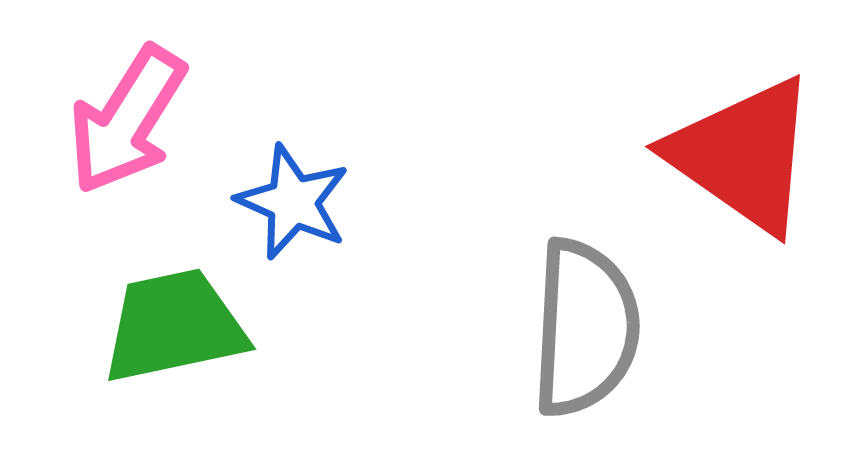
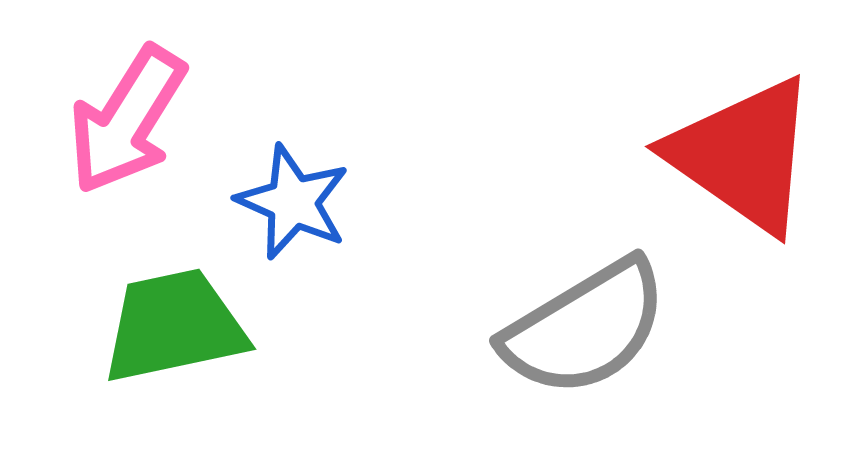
gray semicircle: rotated 56 degrees clockwise
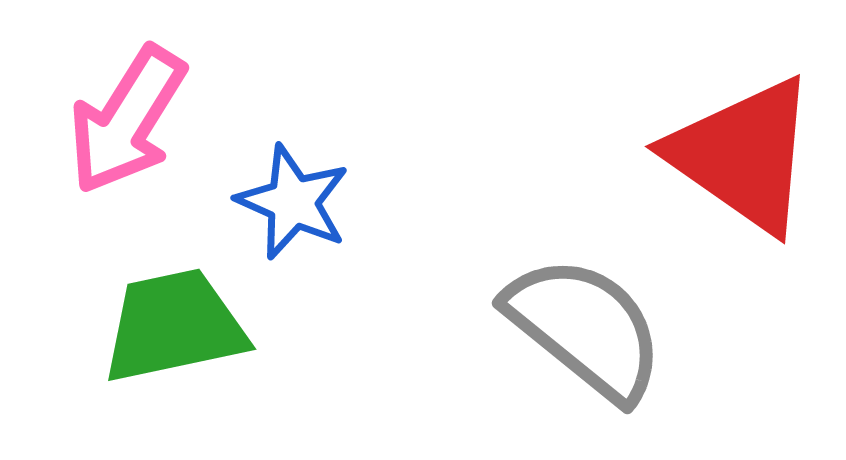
gray semicircle: rotated 110 degrees counterclockwise
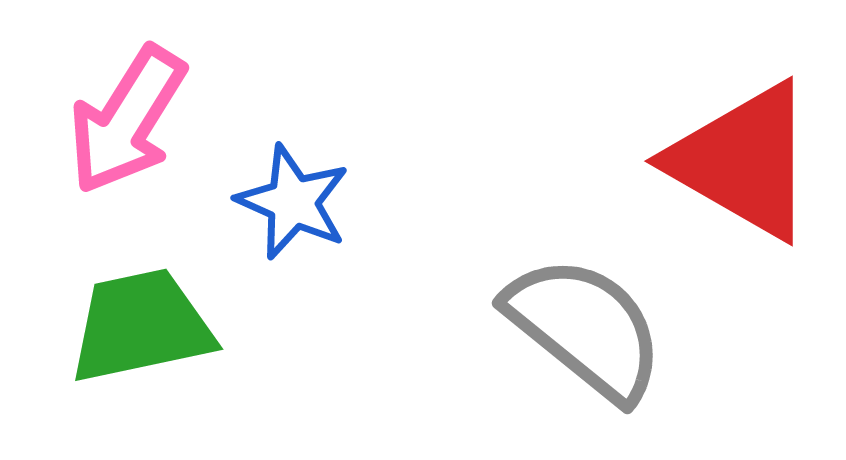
red triangle: moved 6 px down; rotated 5 degrees counterclockwise
green trapezoid: moved 33 px left
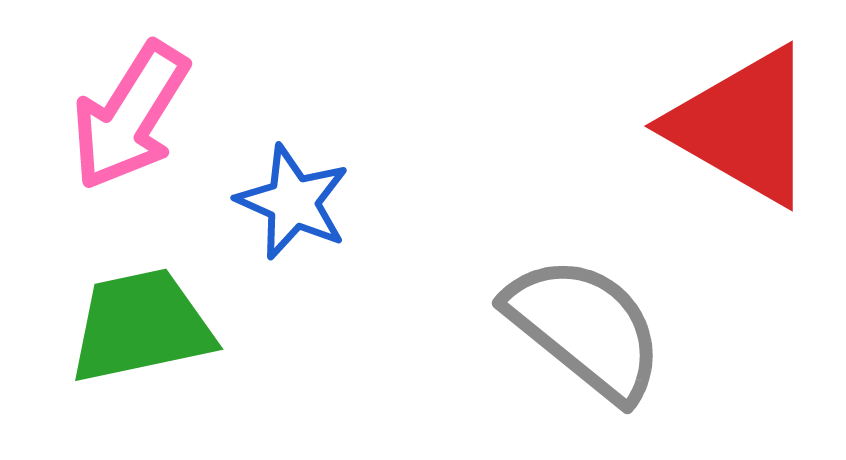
pink arrow: moved 3 px right, 4 px up
red triangle: moved 35 px up
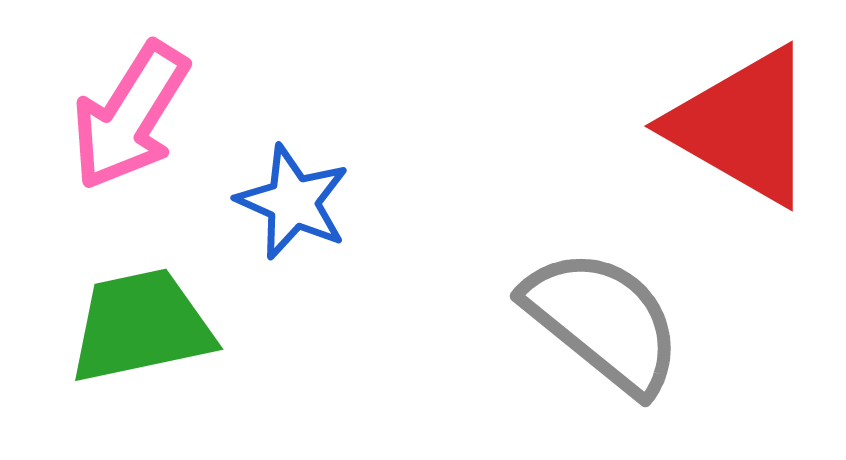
gray semicircle: moved 18 px right, 7 px up
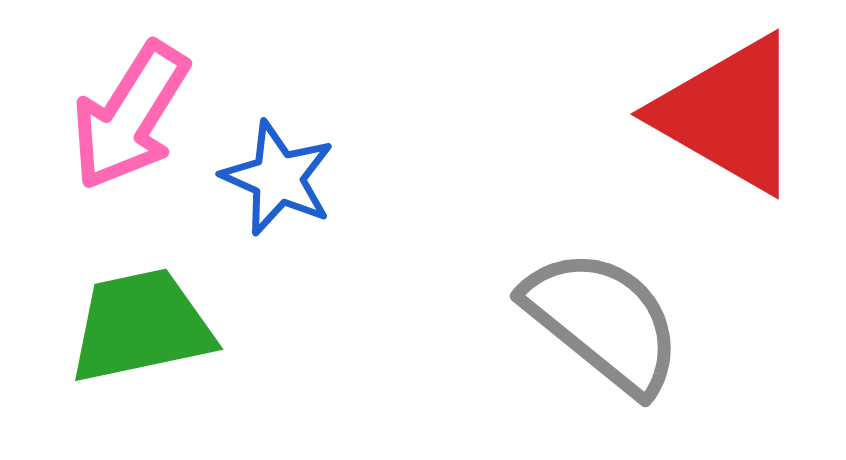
red triangle: moved 14 px left, 12 px up
blue star: moved 15 px left, 24 px up
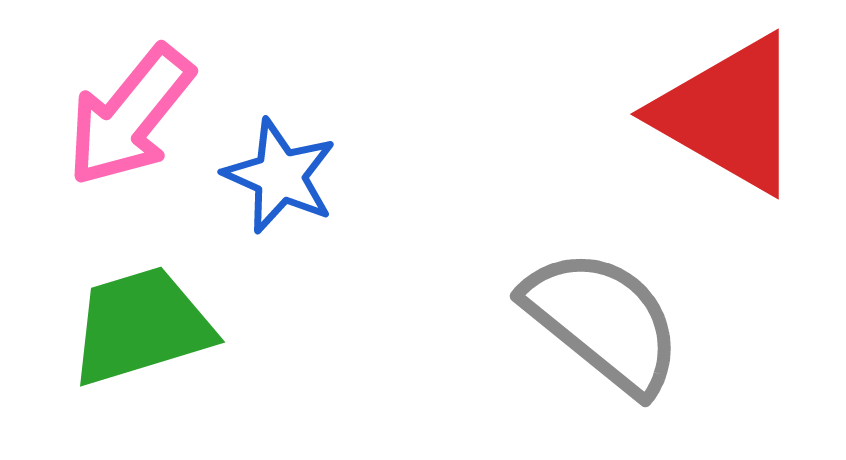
pink arrow: rotated 7 degrees clockwise
blue star: moved 2 px right, 2 px up
green trapezoid: rotated 5 degrees counterclockwise
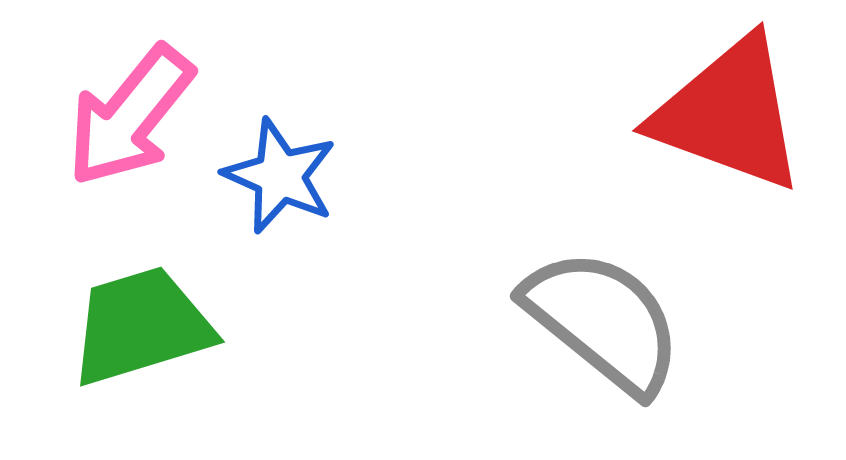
red triangle: rotated 10 degrees counterclockwise
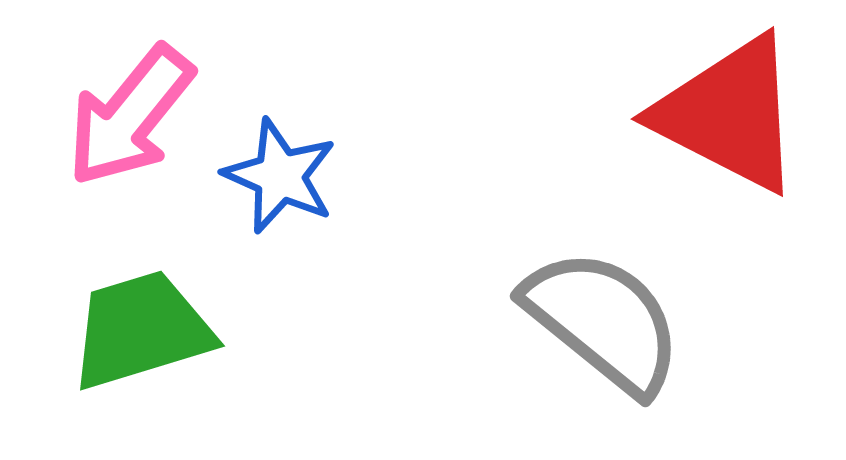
red triangle: rotated 7 degrees clockwise
green trapezoid: moved 4 px down
